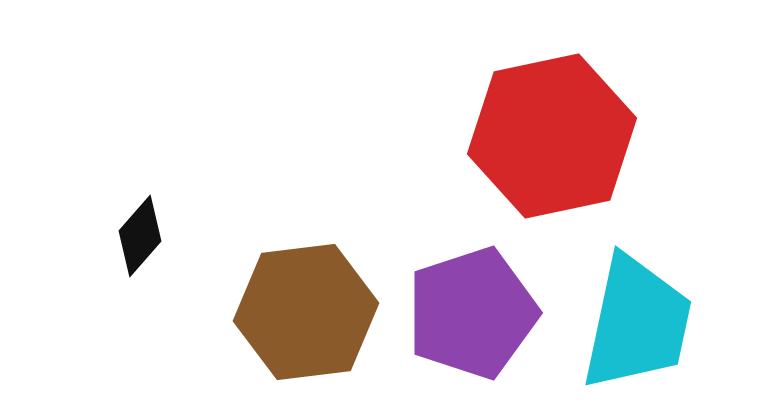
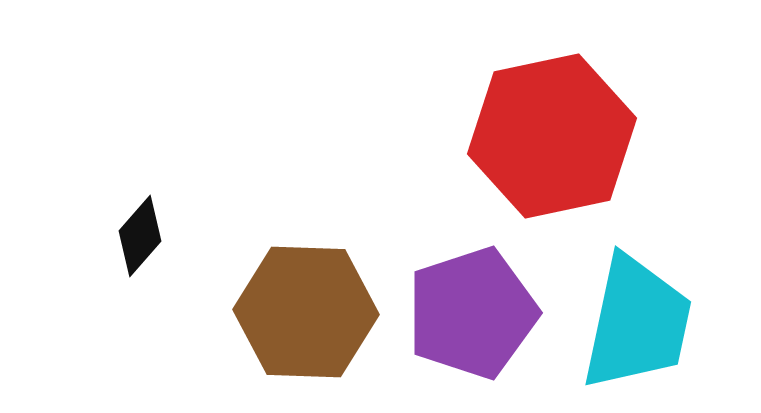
brown hexagon: rotated 9 degrees clockwise
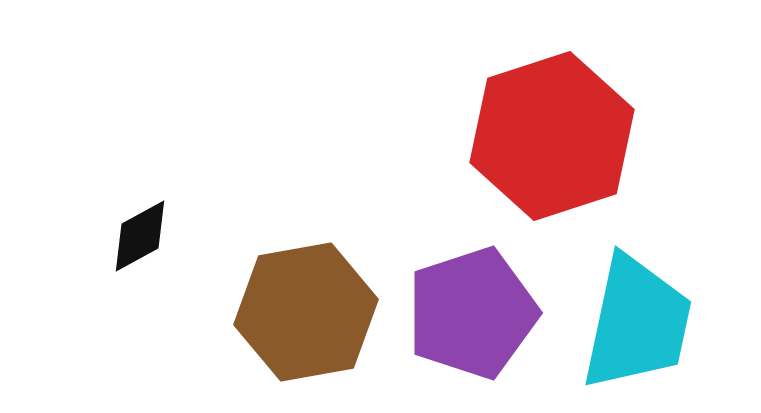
red hexagon: rotated 6 degrees counterclockwise
black diamond: rotated 20 degrees clockwise
brown hexagon: rotated 12 degrees counterclockwise
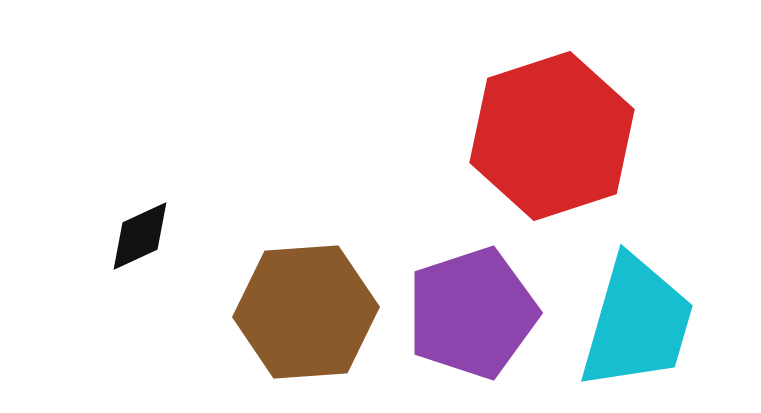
black diamond: rotated 4 degrees clockwise
brown hexagon: rotated 6 degrees clockwise
cyan trapezoid: rotated 4 degrees clockwise
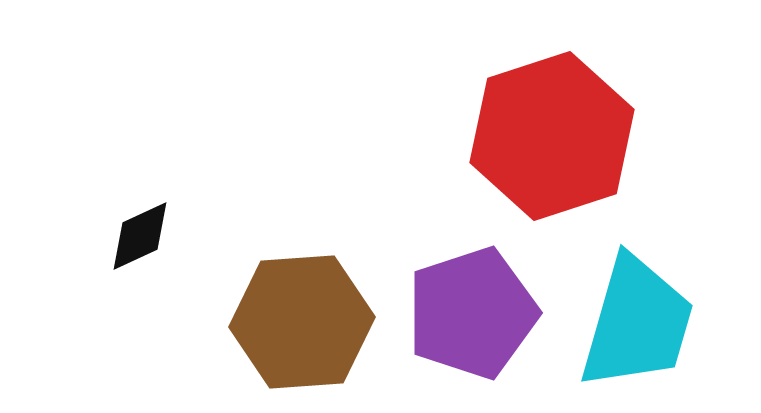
brown hexagon: moved 4 px left, 10 px down
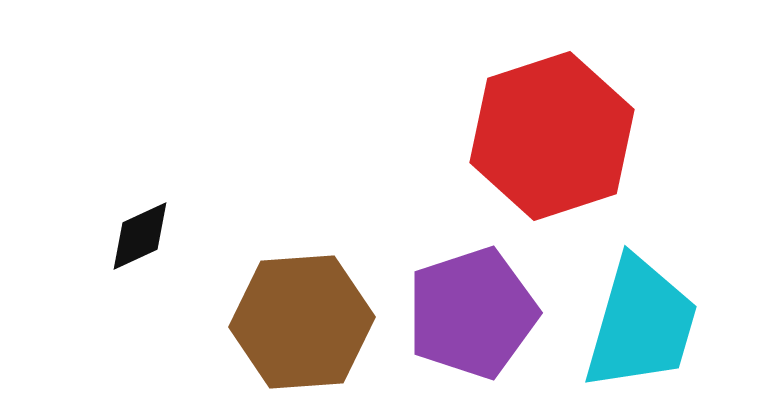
cyan trapezoid: moved 4 px right, 1 px down
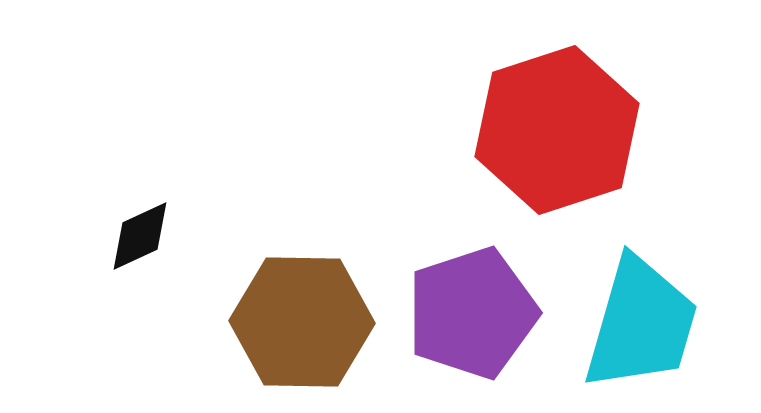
red hexagon: moved 5 px right, 6 px up
brown hexagon: rotated 5 degrees clockwise
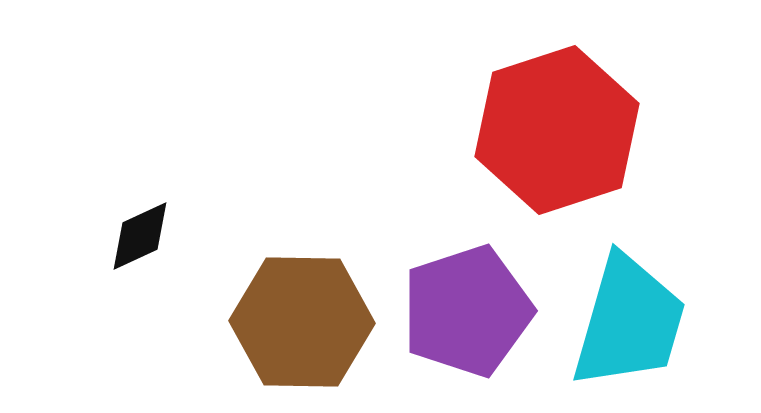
purple pentagon: moved 5 px left, 2 px up
cyan trapezoid: moved 12 px left, 2 px up
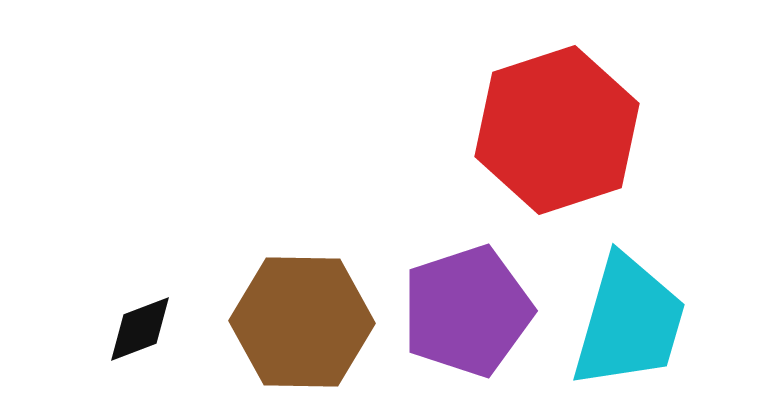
black diamond: moved 93 px down; rotated 4 degrees clockwise
